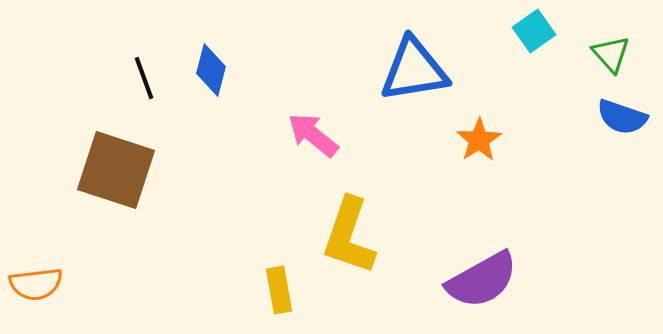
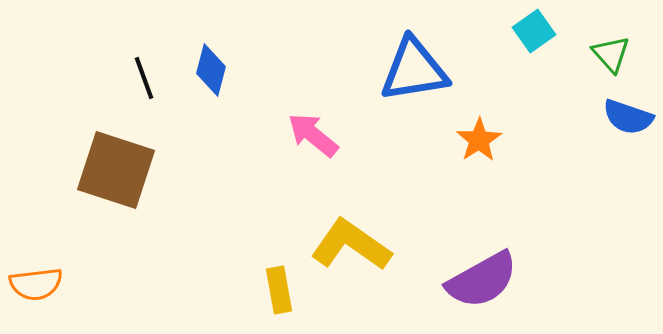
blue semicircle: moved 6 px right
yellow L-shape: moved 2 px right, 9 px down; rotated 106 degrees clockwise
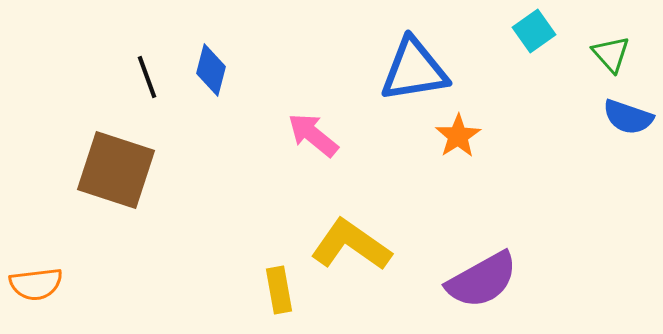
black line: moved 3 px right, 1 px up
orange star: moved 21 px left, 4 px up
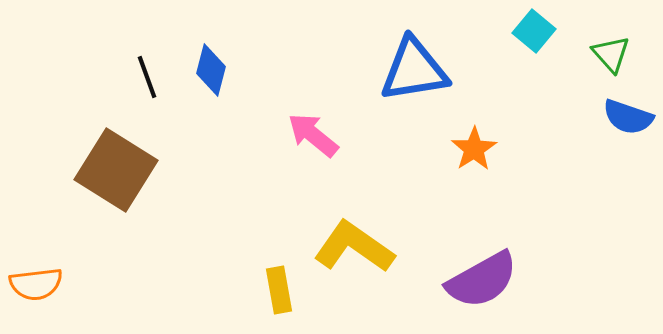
cyan square: rotated 15 degrees counterclockwise
orange star: moved 16 px right, 13 px down
brown square: rotated 14 degrees clockwise
yellow L-shape: moved 3 px right, 2 px down
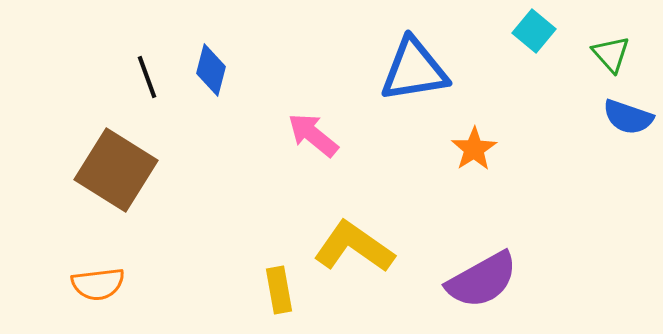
orange semicircle: moved 62 px right
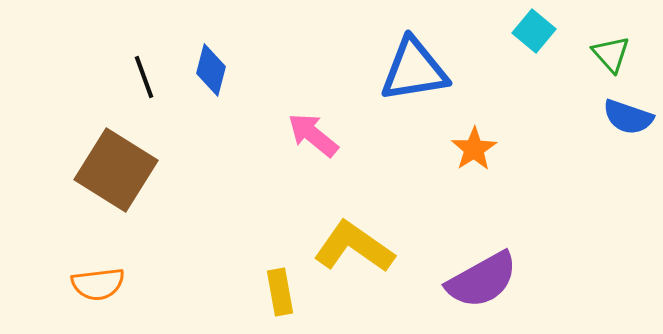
black line: moved 3 px left
yellow rectangle: moved 1 px right, 2 px down
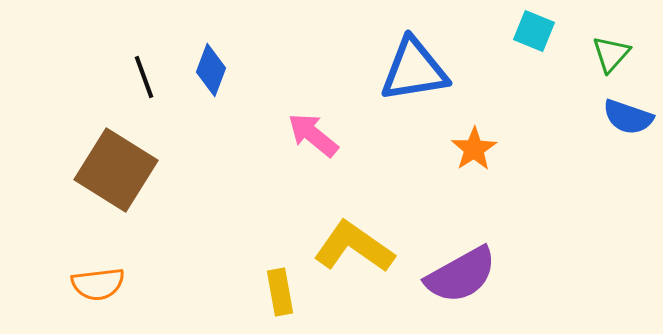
cyan square: rotated 18 degrees counterclockwise
green triangle: rotated 24 degrees clockwise
blue diamond: rotated 6 degrees clockwise
purple semicircle: moved 21 px left, 5 px up
